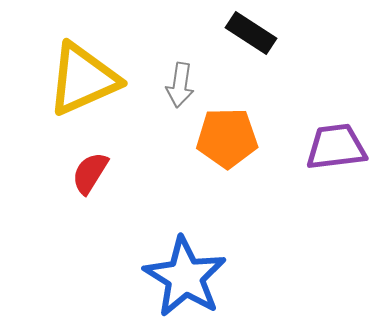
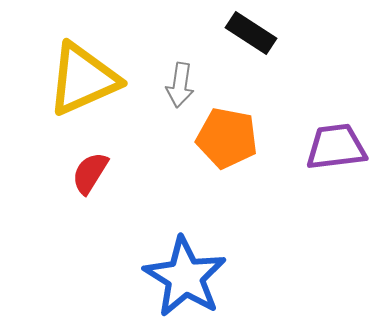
orange pentagon: rotated 12 degrees clockwise
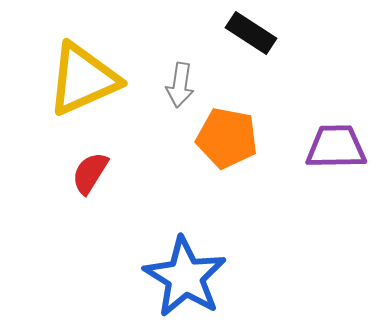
purple trapezoid: rotated 6 degrees clockwise
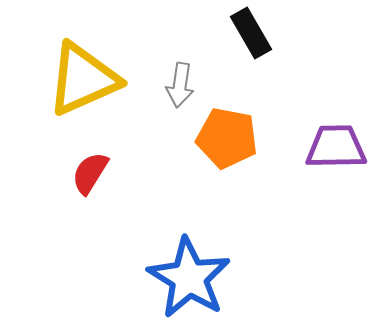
black rectangle: rotated 27 degrees clockwise
blue star: moved 4 px right, 1 px down
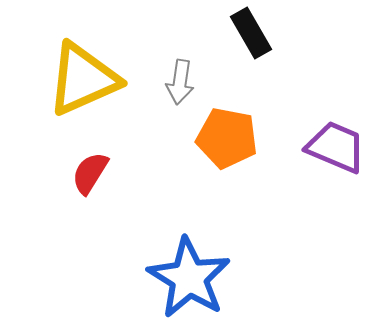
gray arrow: moved 3 px up
purple trapezoid: rotated 24 degrees clockwise
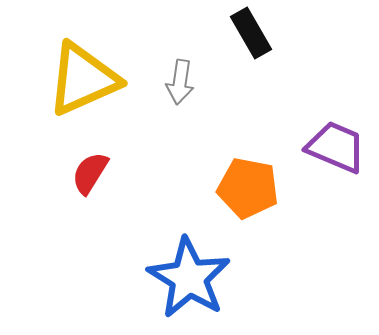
orange pentagon: moved 21 px right, 50 px down
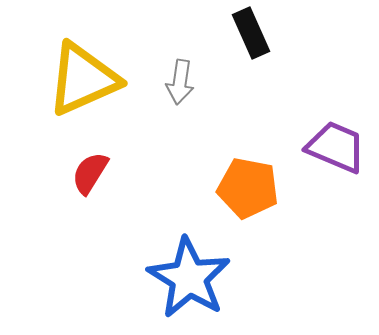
black rectangle: rotated 6 degrees clockwise
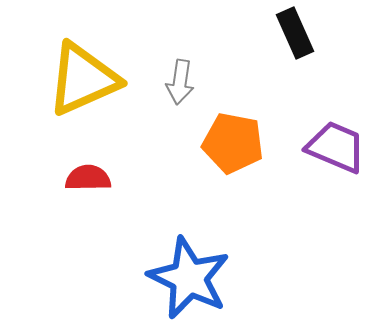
black rectangle: moved 44 px right
red semicircle: moved 2 px left, 5 px down; rotated 57 degrees clockwise
orange pentagon: moved 15 px left, 45 px up
blue star: rotated 6 degrees counterclockwise
